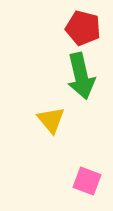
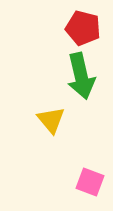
pink square: moved 3 px right, 1 px down
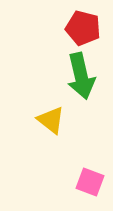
yellow triangle: rotated 12 degrees counterclockwise
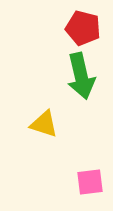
yellow triangle: moved 7 px left, 4 px down; rotated 20 degrees counterclockwise
pink square: rotated 28 degrees counterclockwise
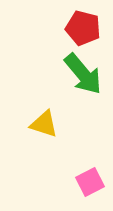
green arrow: moved 2 px right, 2 px up; rotated 27 degrees counterclockwise
pink square: rotated 20 degrees counterclockwise
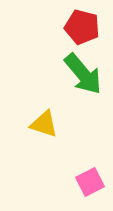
red pentagon: moved 1 px left, 1 px up
